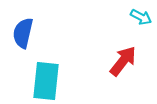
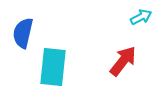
cyan arrow: rotated 55 degrees counterclockwise
cyan rectangle: moved 7 px right, 14 px up
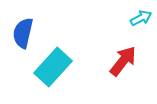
cyan arrow: moved 1 px down
cyan rectangle: rotated 36 degrees clockwise
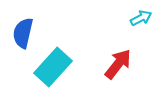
red arrow: moved 5 px left, 3 px down
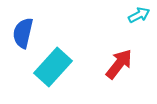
cyan arrow: moved 2 px left, 3 px up
red arrow: moved 1 px right
